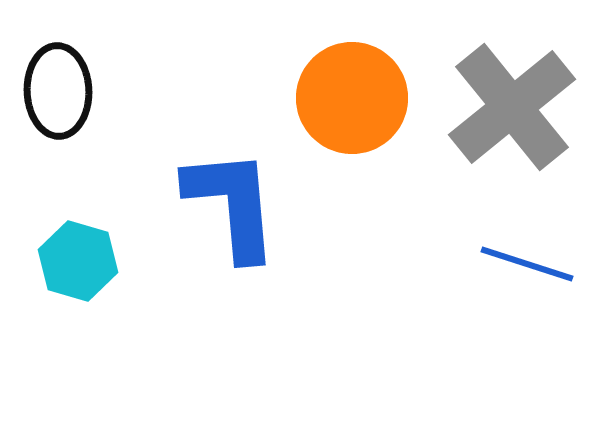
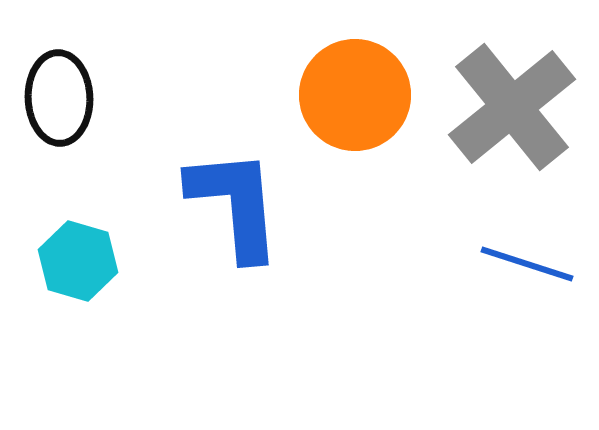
black ellipse: moved 1 px right, 7 px down
orange circle: moved 3 px right, 3 px up
blue L-shape: moved 3 px right
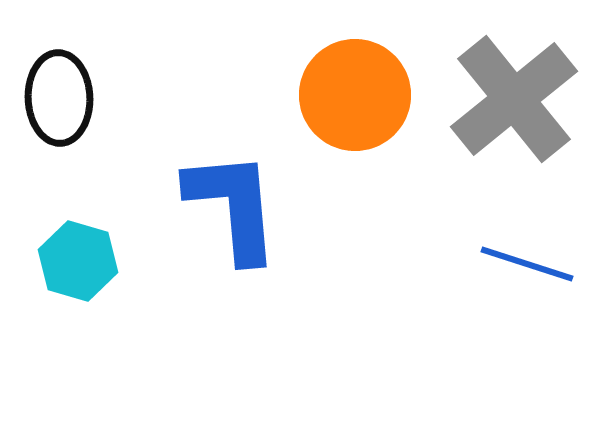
gray cross: moved 2 px right, 8 px up
blue L-shape: moved 2 px left, 2 px down
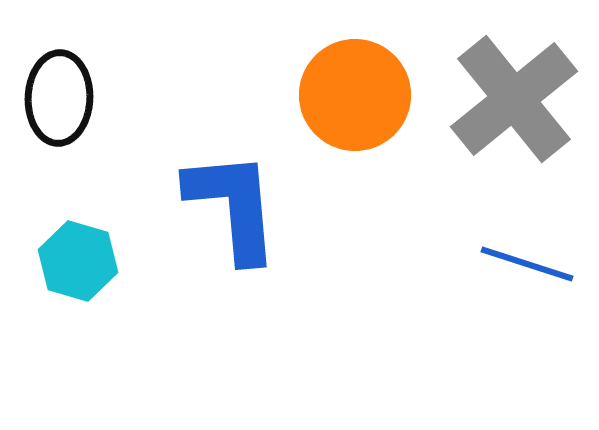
black ellipse: rotated 4 degrees clockwise
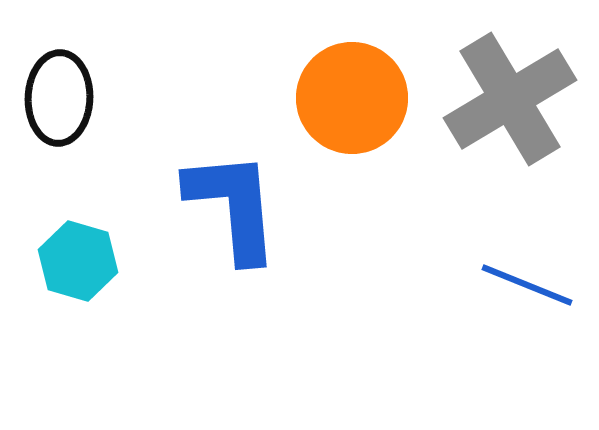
orange circle: moved 3 px left, 3 px down
gray cross: moved 4 px left; rotated 8 degrees clockwise
blue line: moved 21 px down; rotated 4 degrees clockwise
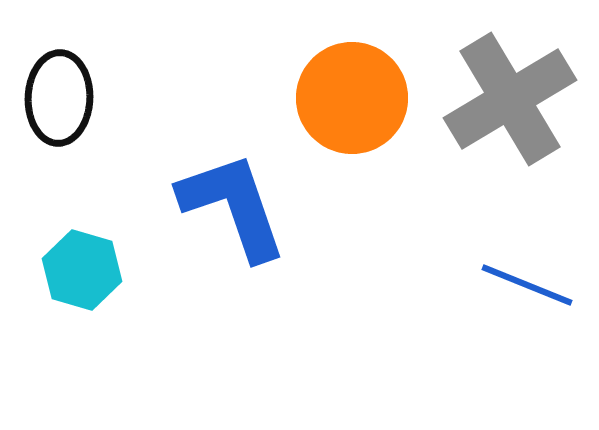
blue L-shape: rotated 14 degrees counterclockwise
cyan hexagon: moved 4 px right, 9 px down
